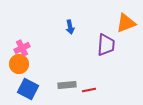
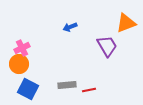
blue arrow: rotated 80 degrees clockwise
purple trapezoid: moved 1 px right, 1 px down; rotated 35 degrees counterclockwise
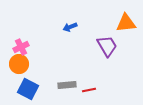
orange triangle: rotated 15 degrees clockwise
pink cross: moved 1 px left, 1 px up
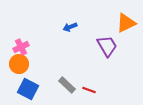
orange triangle: rotated 20 degrees counterclockwise
gray rectangle: rotated 48 degrees clockwise
red line: rotated 32 degrees clockwise
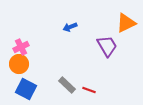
blue square: moved 2 px left
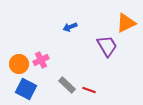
pink cross: moved 20 px right, 13 px down
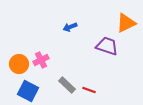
purple trapezoid: rotated 40 degrees counterclockwise
blue square: moved 2 px right, 2 px down
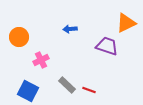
blue arrow: moved 2 px down; rotated 16 degrees clockwise
orange circle: moved 27 px up
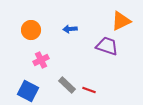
orange triangle: moved 5 px left, 2 px up
orange circle: moved 12 px right, 7 px up
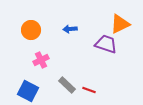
orange triangle: moved 1 px left, 3 px down
purple trapezoid: moved 1 px left, 2 px up
